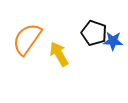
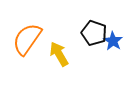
blue star: rotated 30 degrees clockwise
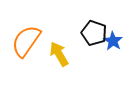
orange semicircle: moved 1 px left, 2 px down
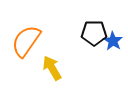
black pentagon: rotated 20 degrees counterclockwise
yellow arrow: moved 7 px left, 14 px down
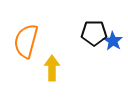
orange semicircle: rotated 20 degrees counterclockwise
yellow arrow: rotated 30 degrees clockwise
